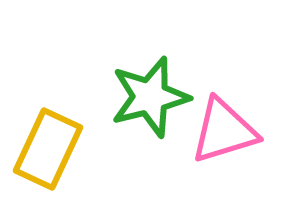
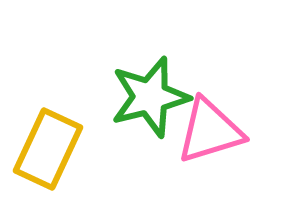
pink triangle: moved 14 px left
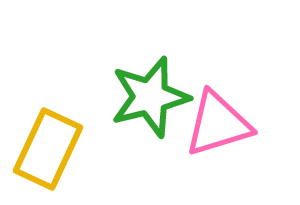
pink triangle: moved 8 px right, 7 px up
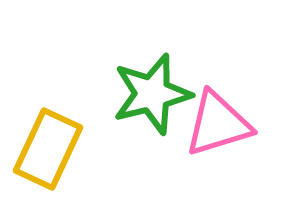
green star: moved 2 px right, 3 px up
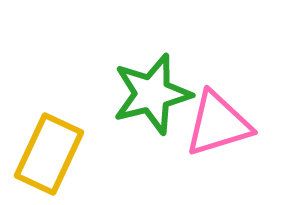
yellow rectangle: moved 1 px right, 5 px down
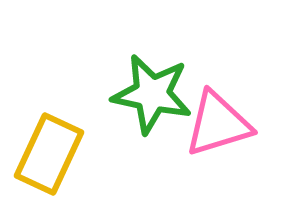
green star: rotated 26 degrees clockwise
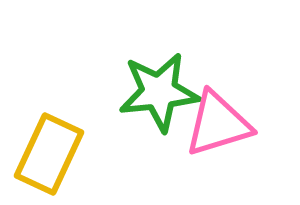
green star: moved 7 px right, 2 px up; rotated 18 degrees counterclockwise
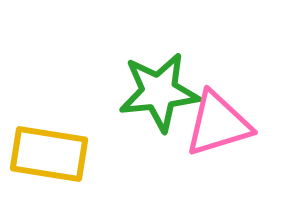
yellow rectangle: rotated 74 degrees clockwise
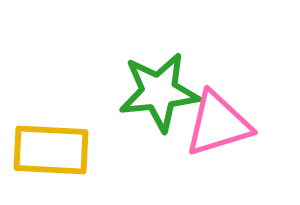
yellow rectangle: moved 2 px right, 4 px up; rotated 6 degrees counterclockwise
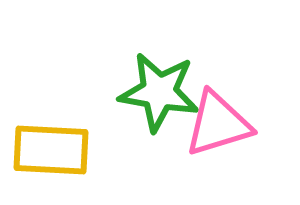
green star: rotated 16 degrees clockwise
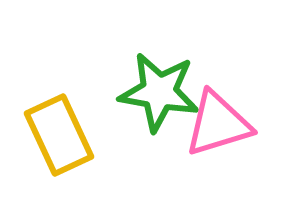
yellow rectangle: moved 8 px right, 15 px up; rotated 62 degrees clockwise
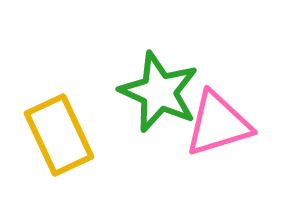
green star: rotated 14 degrees clockwise
